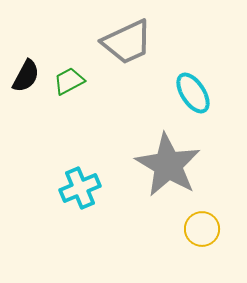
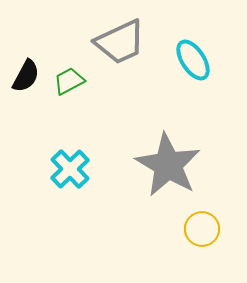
gray trapezoid: moved 7 px left
cyan ellipse: moved 33 px up
cyan cross: moved 10 px left, 19 px up; rotated 21 degrees counterclockwise
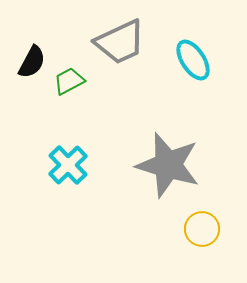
black semicircle: moved 6 px right, 14 px up
gray star: rotated 14 degrees counterclockwise
cyan cross: moved 2 px left, 4 px up
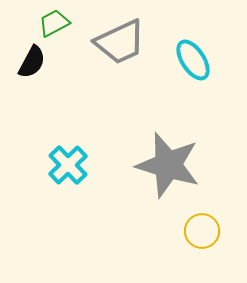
green trapezoid: moved 15 px left, 58 px up
yellow circle: moved 2 px down
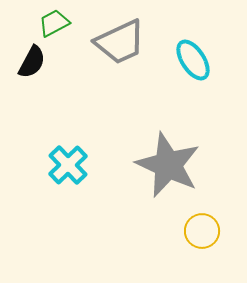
gray star: rotated 8 degrees clockwise
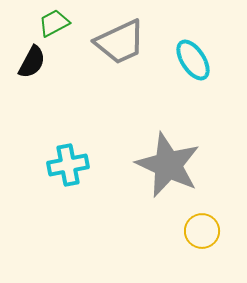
cyan cross: rotated 33 degrees clockwise
